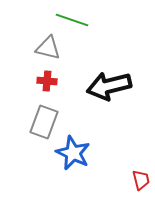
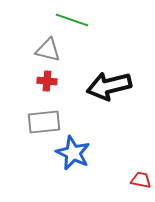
gray triangle: moved 2 px down
gray rectangle: rotated 64 degrees clockwise
red trapezoid: rotated 65 degrees counterclockwise
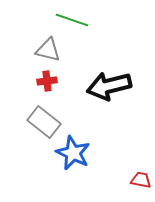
red cross: rotated 12 degrees counterclockwise
gray rectangle: rotated 44 degrees clockwise
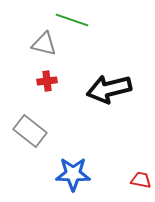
gray triangle: moved 4 px left, 6 px up
black arrow: moved 3 px down
gray rectangle: moved 14 px left, 9 px down
blue star: moved 21 px down; rotated 24 degrees counterclockwise
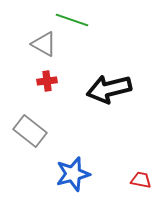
gray triangle: rotated 16 degrees clockwise
blue star: rotated 16 degrees counterclockwise
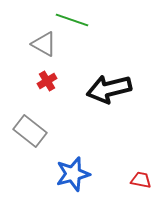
red cross: rotated 24 degrees counterclockwise
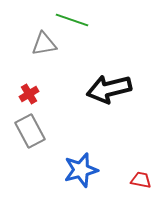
gray triangle: rotated 40 degrees counterclockwise
red cross: moved 18 px left, 13 px down
gray rectangle: rotated 24 degrees clockwise
blue star: moved 8 px right, 4 px up
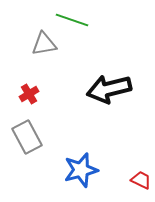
gray rectangle: moved 3 px left, 6 px down
red trapezoid: rotated 15 degrees clockwise
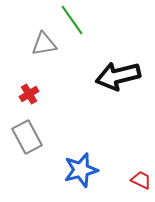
green line: rotated 36 degrees clockwise
black arrow: moved 9 px right, 13 px up
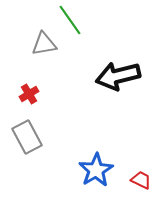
green line: moved 2 px left
blue star: moved 15 px right; rotated 16 degrees counterclockwise
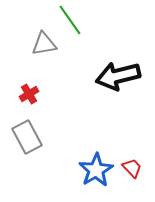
red trapezoid: moved 9 px left, 12 px up; rotated 20 degrees clockwise
